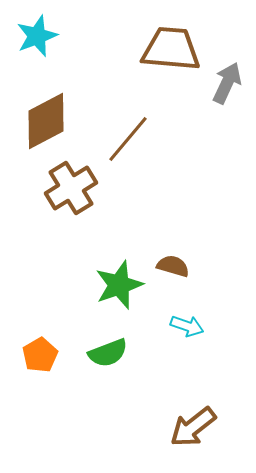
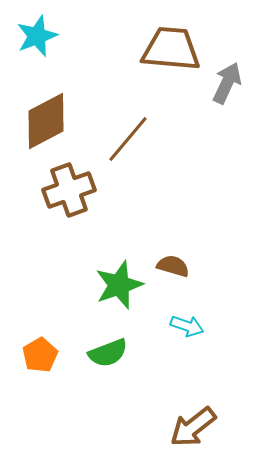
brown cross: moved 2 px left, 2 px down; rotated 12 degrees clockwise
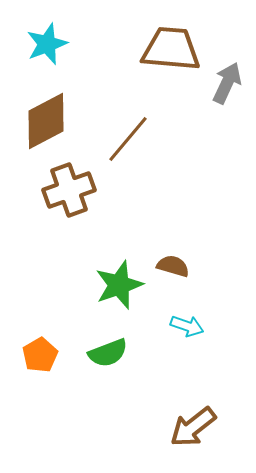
cyan star: moved 10 px right, 8 px down
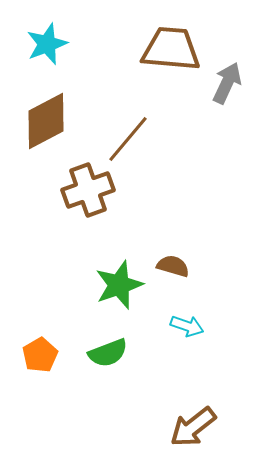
brown cross: moved 19 px right
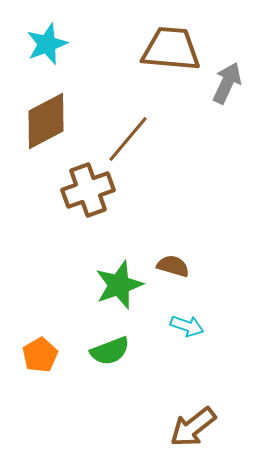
green semicircle: moved 2 px right, 2 px up
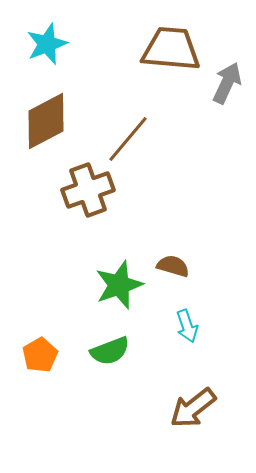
cyan arrow: rotated 52 degrees clockwise
brown arrow: moved 19 px up
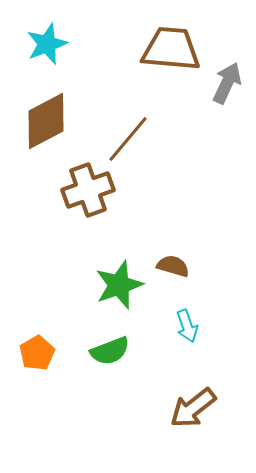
orange pentagon: moved 3 px left, 2 px up
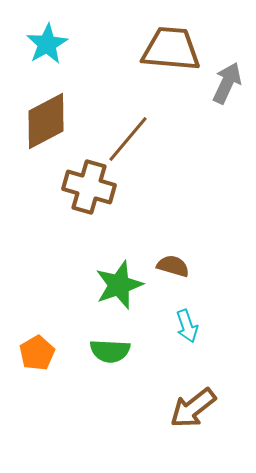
cyan star: rotated 9 degrees counterclockwise
brown cross: moved 1 px right, 3 px up; rotated 36 degrees clockwise
green semicircle: rotated 24 degrees clockwise
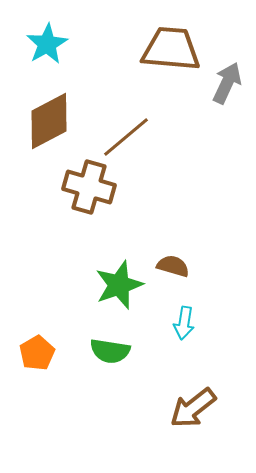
brown diamond: moved 3 px right
brown line: moved 2 px left, 2 px up; rotated 10 degrees clockwise
cyan arrow: moved 3 px left, 3 px up; rotated 28 degrees clockwise
green semicircle: rotated 6 degrees clockwise
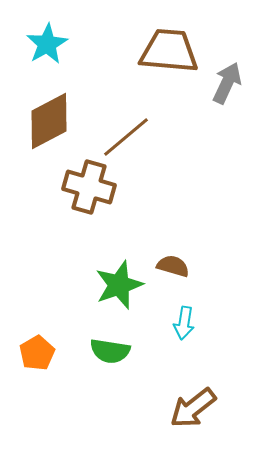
brown trapezoid: moved 2 px left, 2 px down
